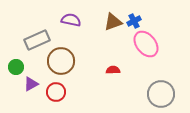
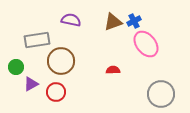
gray rectangle: rotated 15 degrees clockwise
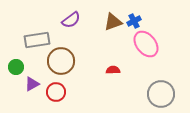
purple semicircle: rotated 132 degrees clockwise
purple triangle: moved 1 px right
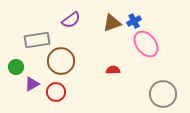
brown triangle: moved 1 px left, 1 px down
gray circle: moved 2 px right
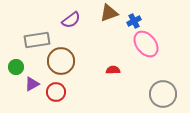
brown triangle: moved 3 px left, 10 px up
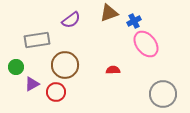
brown circle: moved 4 px right, 4 px down
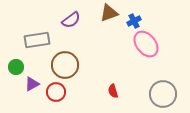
red semicircle: moved 21 px down; rotated 104 degrees counterclockwise
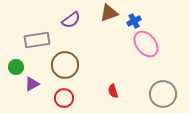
red circle: moved 8 px right, 6 px down
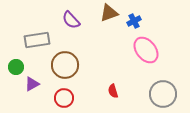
purple semicircle: rotated 84 degrees clockwise
pink ellipse: moved 6 px down
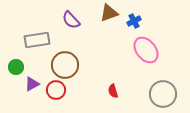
red circle: moved 8 px left, 8 px up
